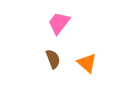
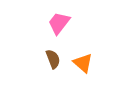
orange triangle: moved 4 px left
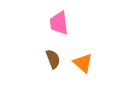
pink trapezoid: rotated 45 degrees counterclockwise
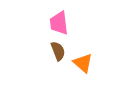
brown semicircle: moved 5 px right, 8 px up
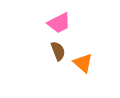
pink trapezoid: rotated 110 degrees counterclockwise
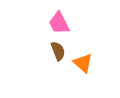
pink trapezoid: rotated 90 degrees clockwise
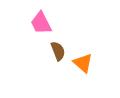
pink trapezoid: moved 18 px left
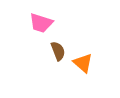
pink trapezoid: rotated 45 degrees counterclockwise
